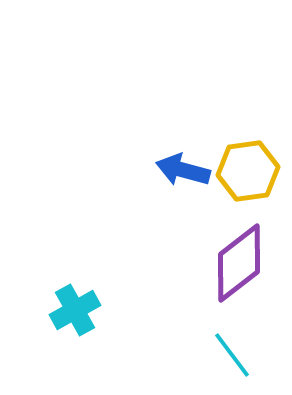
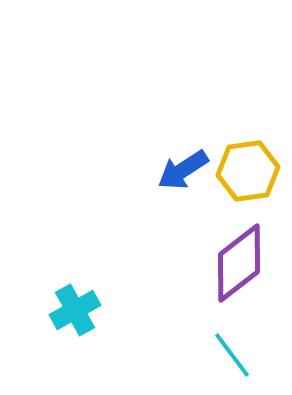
blue arrow: rotated 48 degrees counterclockwise
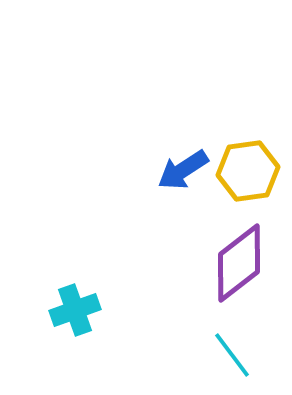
cyan cross: rotated 9 degrees clockwise
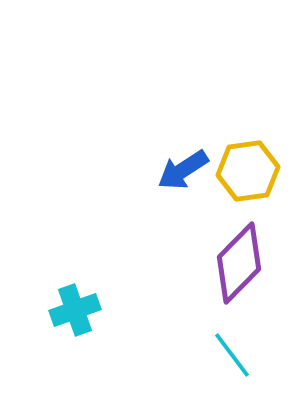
purple diamond: rotated 8 degrees counterclockwise
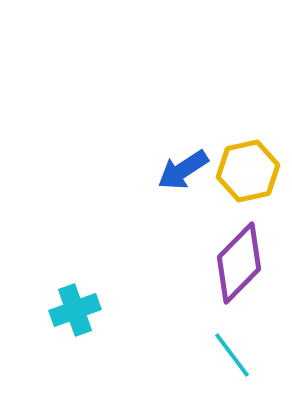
yellow hexagon: rotated 4 degrees counterclockwise
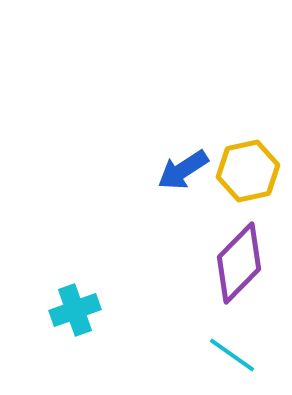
cyan line: rotated 18 degrees counterclockwise
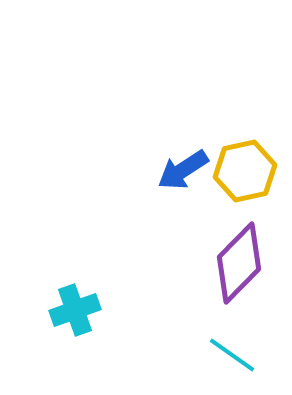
yellow hexagon: moved 3 px left
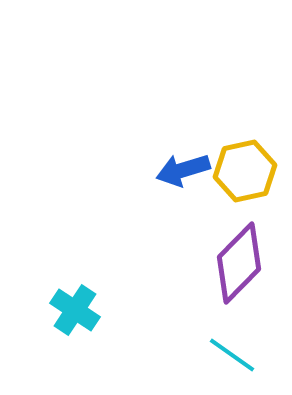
blue arrow: rotated 16 degrees clockwise
cyan cross: rotated 36 degrees counterclockwise
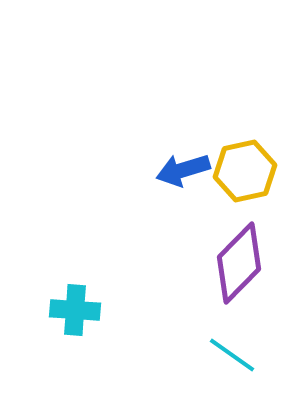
cyan cross: rotated 30 degrees counterclockwise
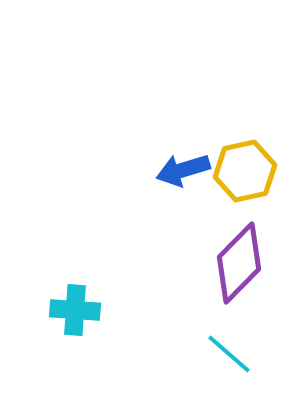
cyan line: moved 3 px left, 1 px up; rotated 6 degrees clockwise
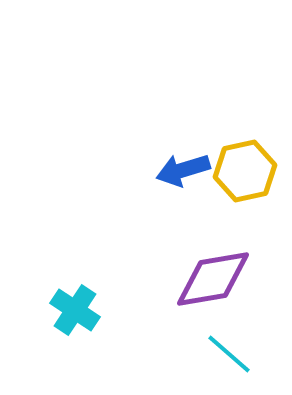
purple diamond: moved 26 px left, 16 px down; rotated 36 degrees clockwise
cyan cross: rotated 30 degrees clockwise
